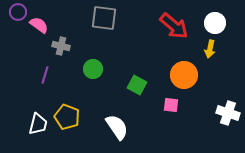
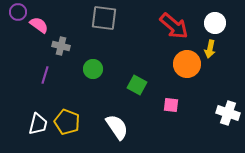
orange circle: moved 3 px right, 11 px up
yellow pentagon: moved 5 px down
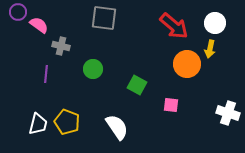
purple line: moved 1 px right, 1 px up; rotated 12 degrees counterclockwise
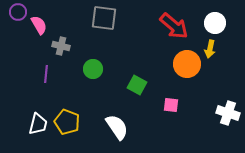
pink semicircle: rotated 24 degrees clockwise
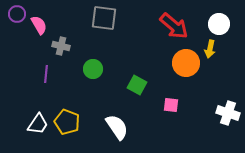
purple circle: moved 1 px left, 2 px down
white circle: moved 4 px right, 1 px down
orange circle: moved 1 px left, 1 px up
white trapezoid: rotated 20 degrees clockwise
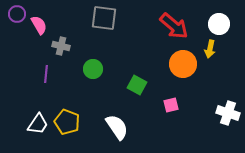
orange circle: moved 3 px left, 1 px down
pink square: rotated 21 degrees counterclockwise
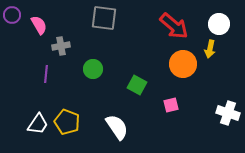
purple circle: moved 5 px left, 1 px down
gray cross: rotated 24 degrees counterclockwise
